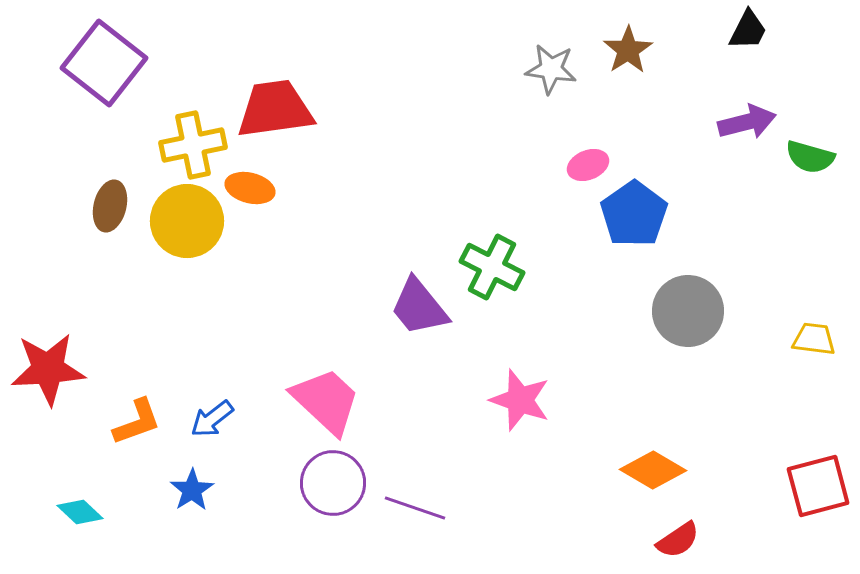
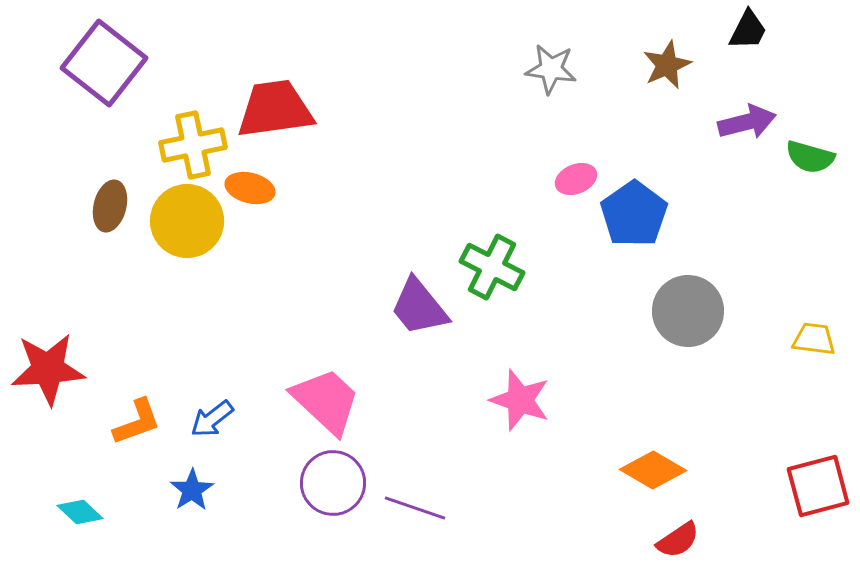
brown star: moved 39 px right, 15 px down; rotated 9 degrees clockwise
pink ellipse: moved 12 px left, 14 px down
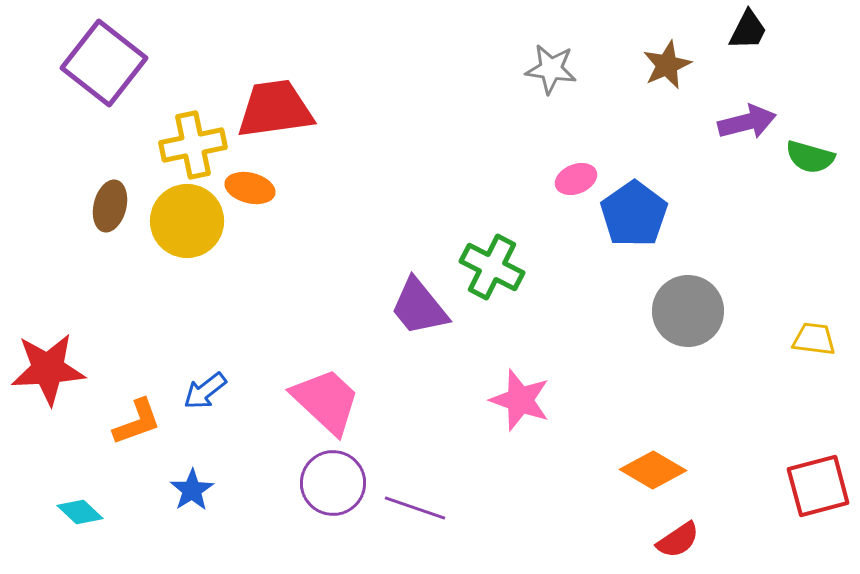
blue arrow: moved 7 px left, 28 px up
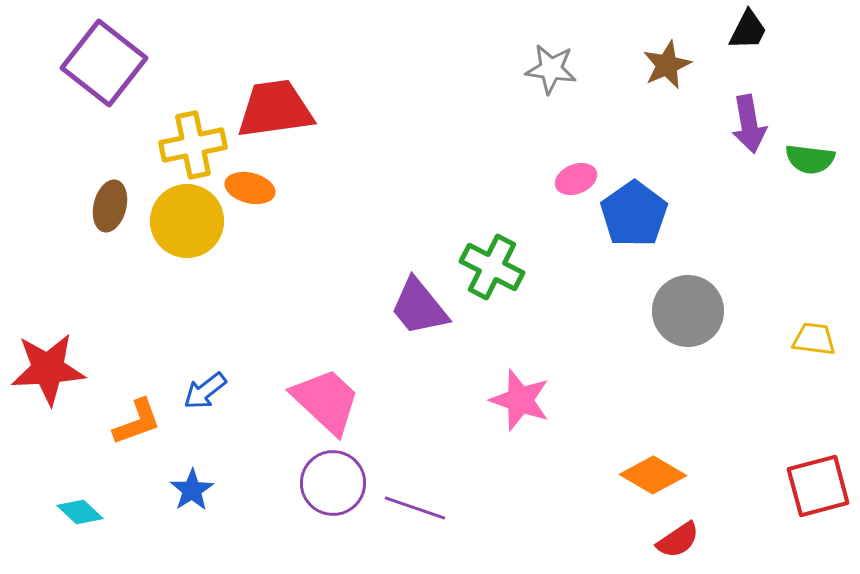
purple arrow: moved 2 px right, 2 px down; rotated 94 degrees clockwise
green semicircle: moved 2 px down; rotated 9 degrees counterclockwise
orange diamond: moved 5 px down
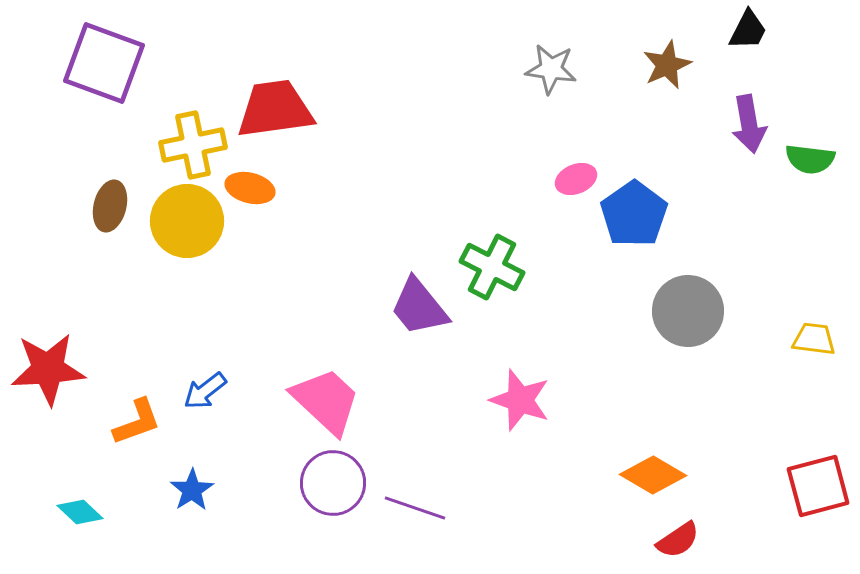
purple square: rotated 18 degrees counterclockwise
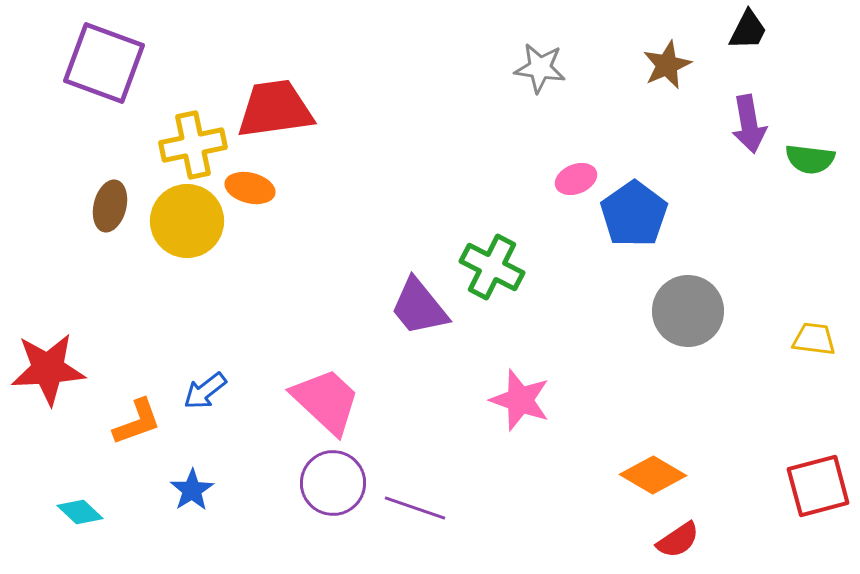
gray star: moved 11 px left, 1 px up
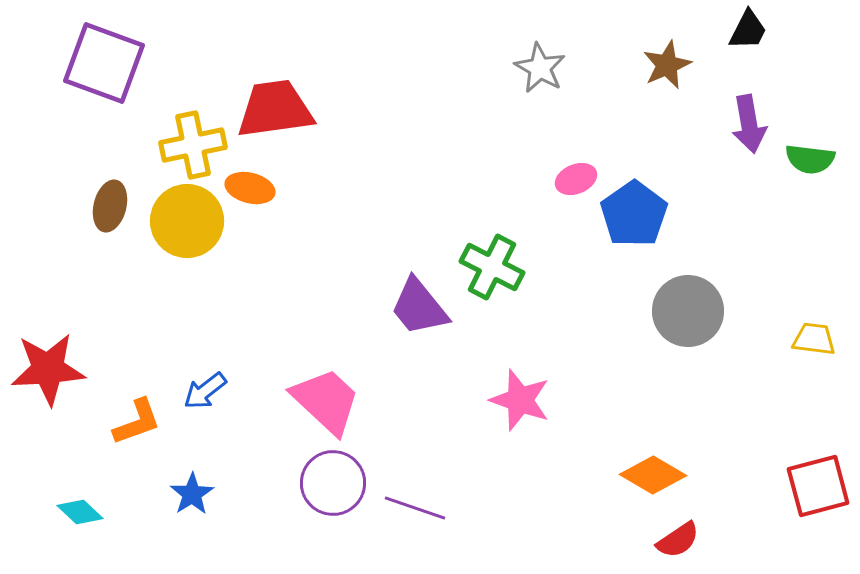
gray star: rotated 21 degrees clockwise
blue star: moved 4 px down
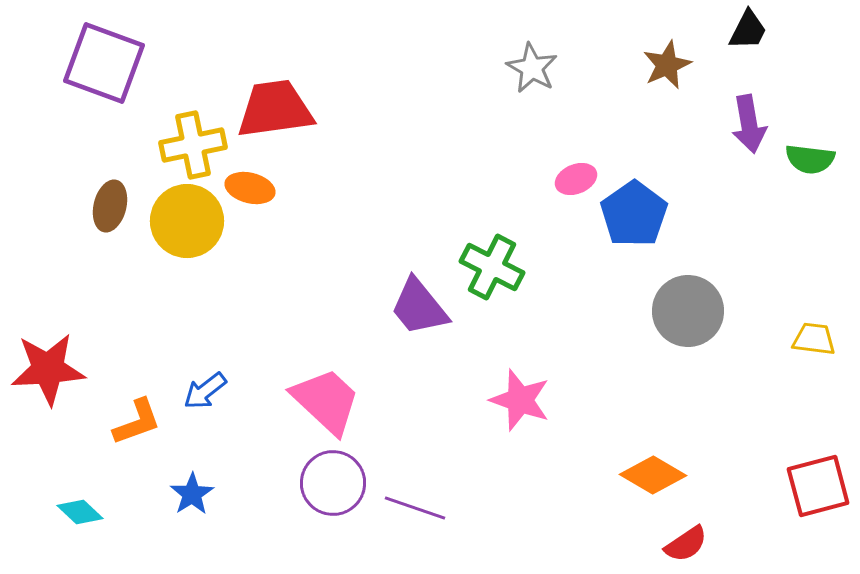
gray star: moved 8 px left
red semicircle: moved 8 px right, 4 px down
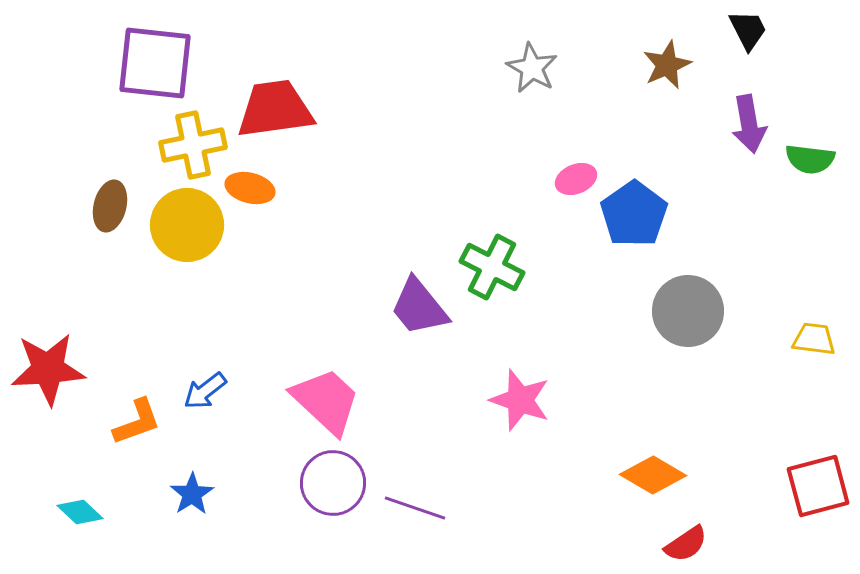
black trapezoid: rotated 54 degrees counterclockwise
purple square: moved 51 px right; rotated 14 degrees counterclockwise
yellow circle: moved 4 px down
